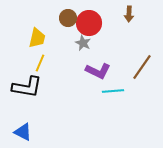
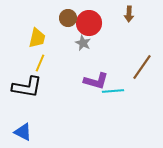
purple L-shape: moved 2 px left, 10 px down; rotated 10 degrees counterclockwise
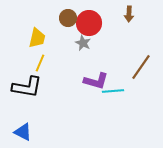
brown line: moved 1 px left
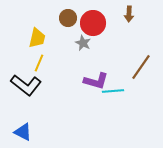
red circle: moved 4 px right
yellow line: moved 1 px left
black L-shape: moved 1 px left, 2 px up; rotated 28 degrees clockwise
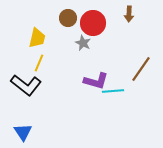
brown line: moved 2 px down
blue triangle: rotated 30 degrees clockwise
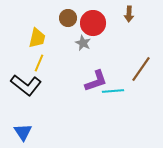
purple L-shape: rotated 35 degrees counterclockwise
